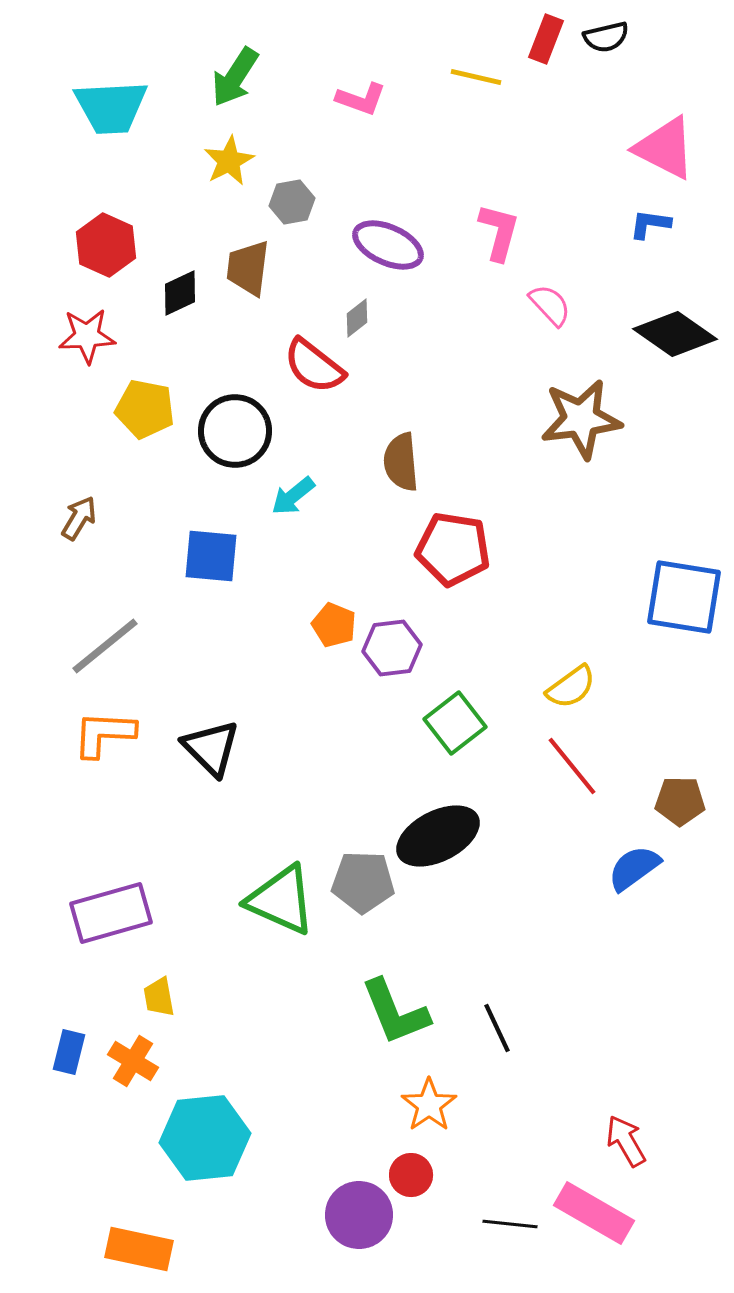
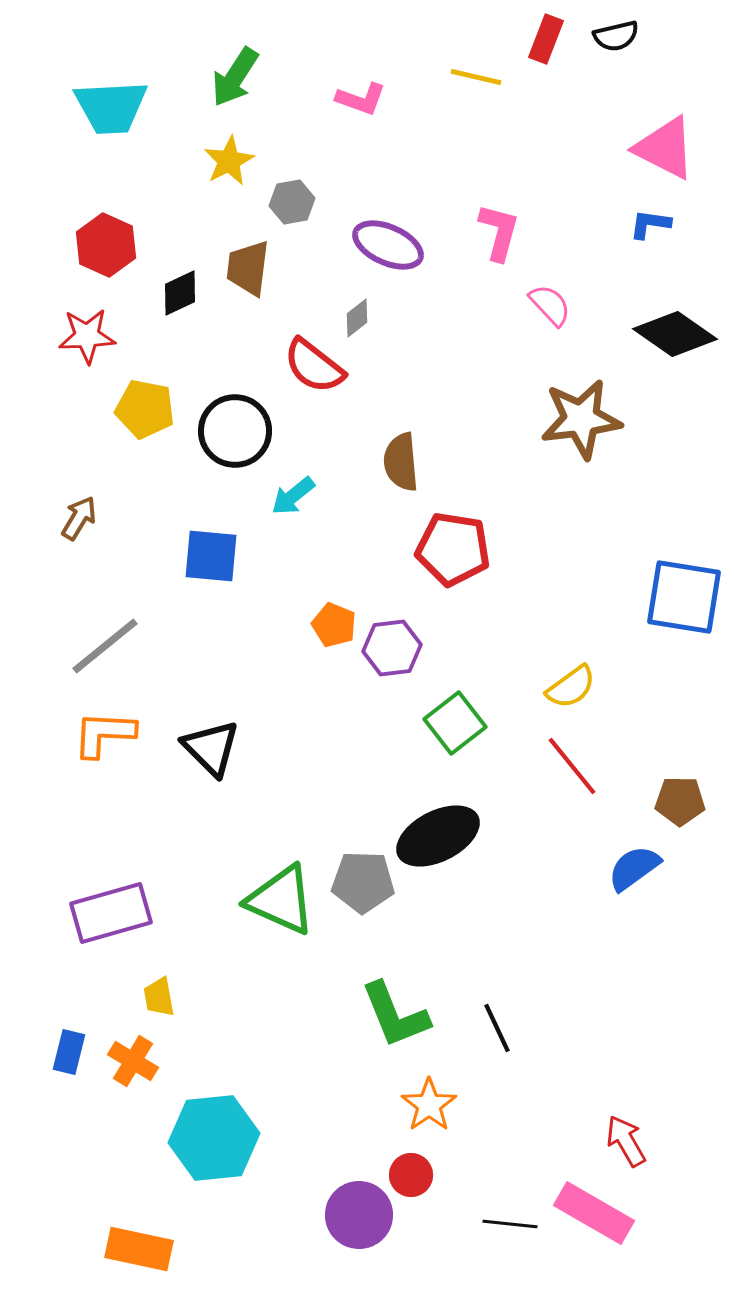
black semicircle at (606, 37): moved 10 px right, 1 px up
green L-shape at (395, 1012): moved 3 px down
cyan hexagon at (205, 1138): moved 9 px right
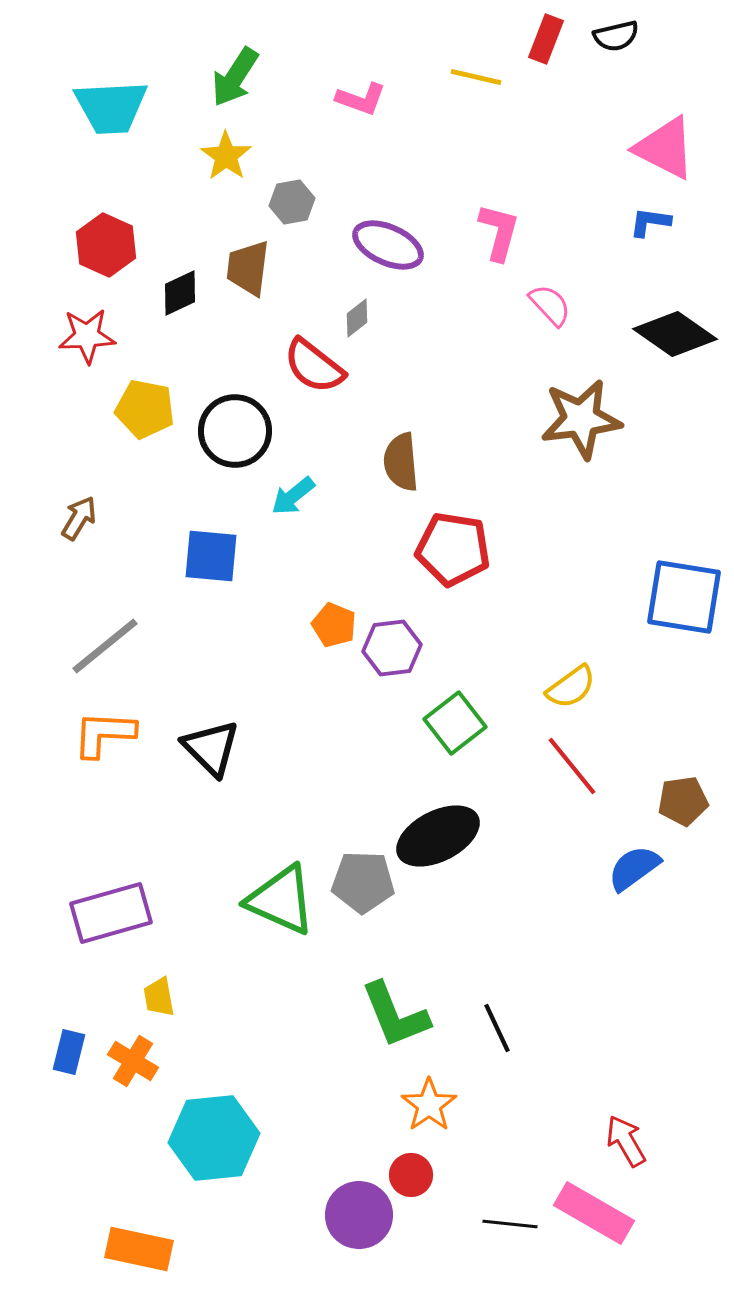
yellow star at (229, 161): moved 3 px left, 5 px up; rotated 9 degrees counterclockwise
blue L-shape at (650, 224): moved 2 px up
brown pentagon at (680, 801): moved 3 px right; rotated 9 degrees counterclockwise
